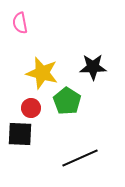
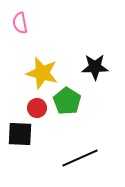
black star: moved 2 px right
red circle: moved 6 px right
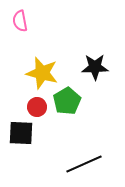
pink semicircle: moved 2 px up
green pentagon: rotated 8 degrees clockwise
red circle: moved 1 px up
black square: moved 1 px right, 1 px up
black line: moved 4 px right, 6 px down
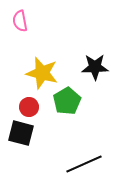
red circle: moved 8 px left
black square: rotated 12 degrees clockwise
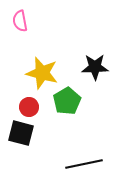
black line: rotated 12 degrees clockwise
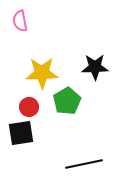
yellow star: rotated 16 degrees counterclockwise
black square: rotated 24 degrees counterclockwise
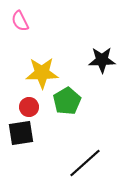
pink semicircle: rotated 15 degrees counterclockwise
black star: moved 7 px right, 7 px up
black line: moved 1 px right, 1 px up; rotated 30 degrees counterclockwise
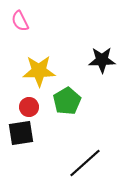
yellow star: moved 3 px left, 2 px up
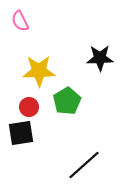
black star: moved 2 px left, 2 px up
black line: moved 1 px left, 2 px down
